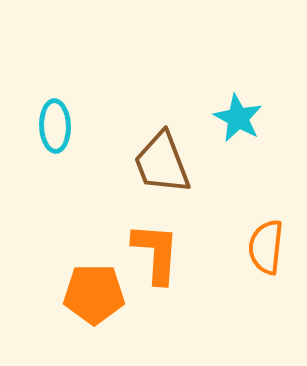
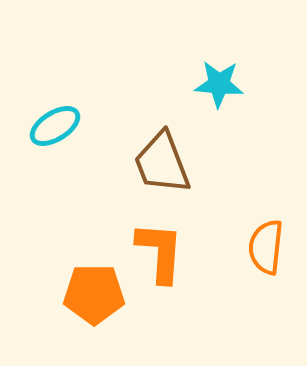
cyan star: moved 19 px left, 34 px up; rotated 24 degrees counterclockwise
cyan ellipse: rotated 60 degrees clockwise
orange L-shape: moved 4 px right, 1 px up
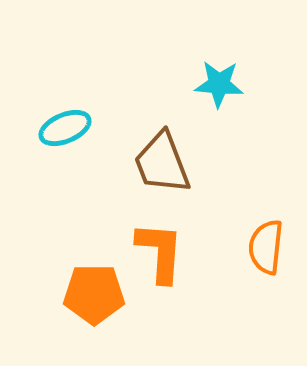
cyan ellipse: moved 10 px right, 2 px down; rotated 9 degrees clockwise
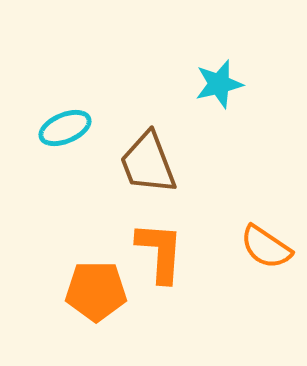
cyan star: rotated 18 degrees counterclockwise
brown trapezoid: moved 14 px left
orange semicircle: rotated 62 degrees counterclockwise
orange pentagon: moved 2 px right, 3 px up
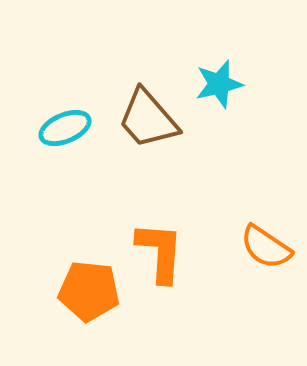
brown trapezoid: moved 44 px up; rotated 20 degrees counterclockwise
orange pentagon: moved 7 px left; rotated 6 degrees clockwise
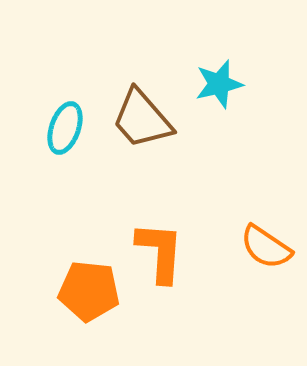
brown trapezoid: moved 6 px left
cyan ellipse: rotated 48 degrees counterclockwise
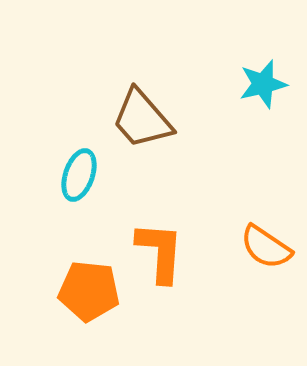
cyan star: moved 44 px right
cyan ellipse: moved 14 px right, 47 px down
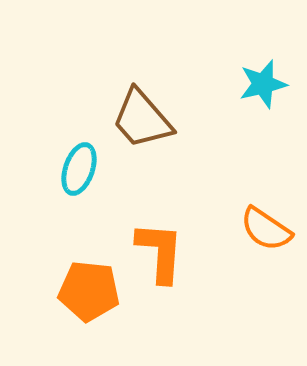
cyan ellipse: moved 6 px up
orange semicircle: moved 18 px up
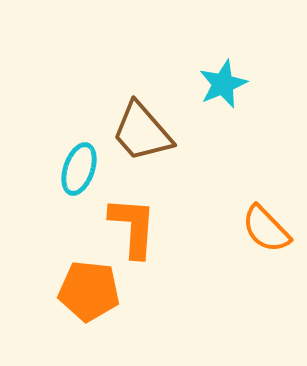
cyan star: moved 40 px left; rotated 9 degrees counterclockwise
brown trapezoid: moved 13 px down
orange semicircle: rotated 12 degrees clockwise
orange L-shape: moved 27 px left, 25 px up
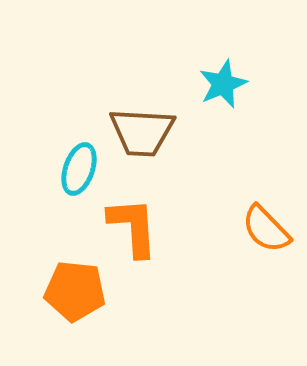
brown trapezoid: rotated 46 degrees counterclockwise
orange L-shape: rotated 8 degrees counterclockwise
orange pentagon: moved 14 px left
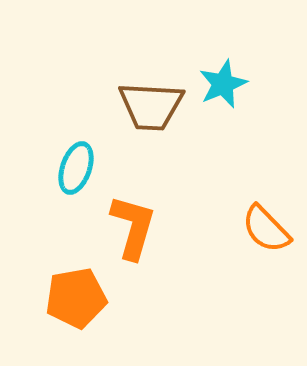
brown trapezoid: moved 9 px right, 26 px up
cyan ellipse: moved 3 px left, 1 px up
orange L-shape: rotated 20 degrees clockwise
orange pentagon: moved 1 px right, 7 px down; rotated 16 degrees counterclockwise
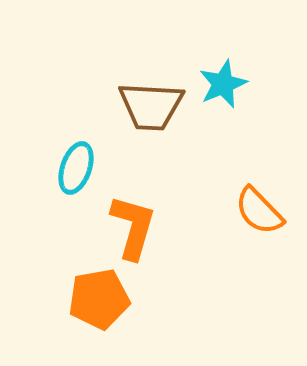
orange semicircle: moved 7 px left, 18 px up
orange pentagon: moved 23 px right, 1 px down
